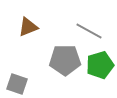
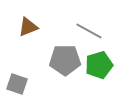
green pentagon: moved 1 px left
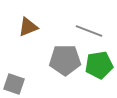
gray line: rotated 8 degrees counterclockwise
green pentagon: rotated 8 degrees clockwise
gray square: moved 3 px left
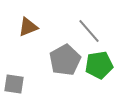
gray line: rotated 28 degrees clockwise
gray pentagon: rotated 28 degrees counterclockwise
gray square: rotated 10 degrees counterclockwise
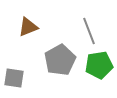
gray line: rotated 20 degrees clockwise
gray pentagon: moved 5 px left
gray square: moved 6 px up
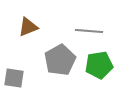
gray line: rotated 64 degrees counterclockwise
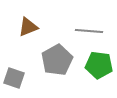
gray pentagon: moved 3 px left
green pentagon: rotated 16 degrees clockwise
gray square: rotated 10 degrees clockwise
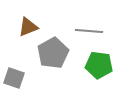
gray pentagon: moved 4 px left, 7 px up
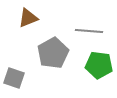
brown triangle: moved 9 px up
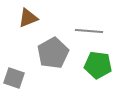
green pentagon: moved 1 px left
